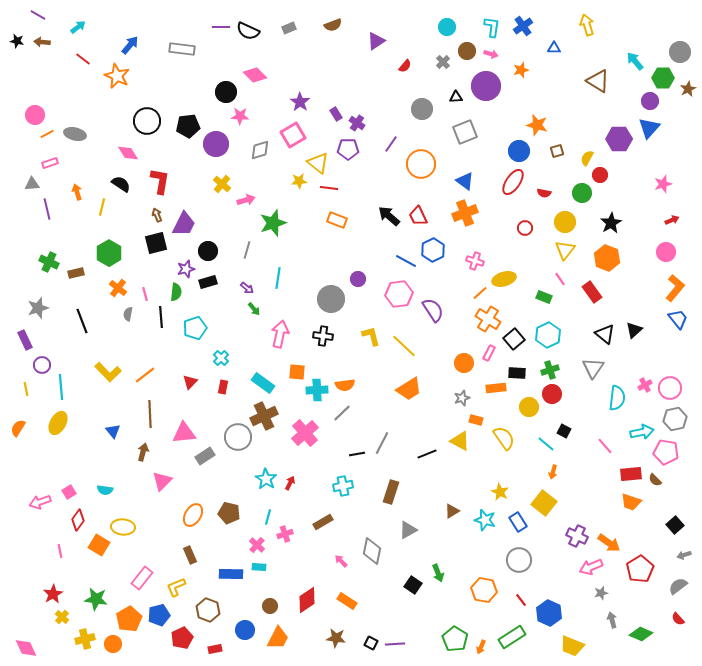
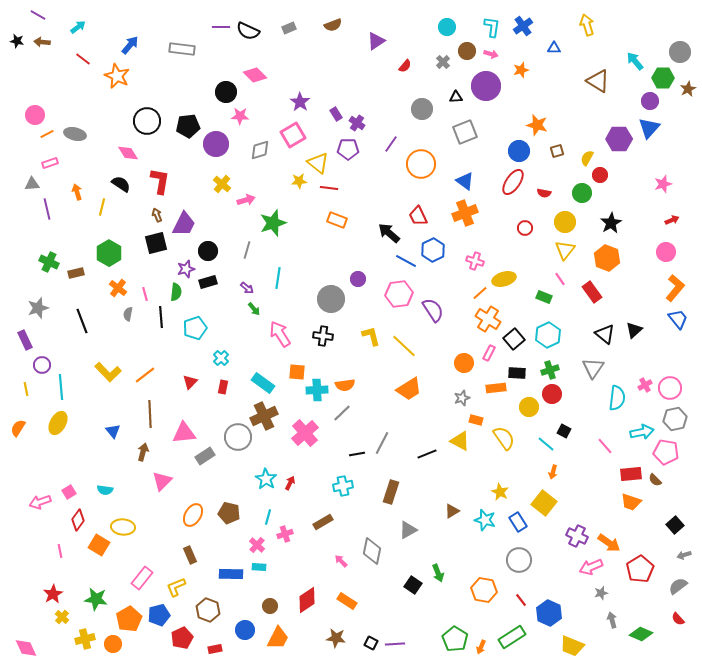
black arrow at (389, 216): moved 17 px down
pink arrow at (280, 334): rotated 44 degrees counterclockwise
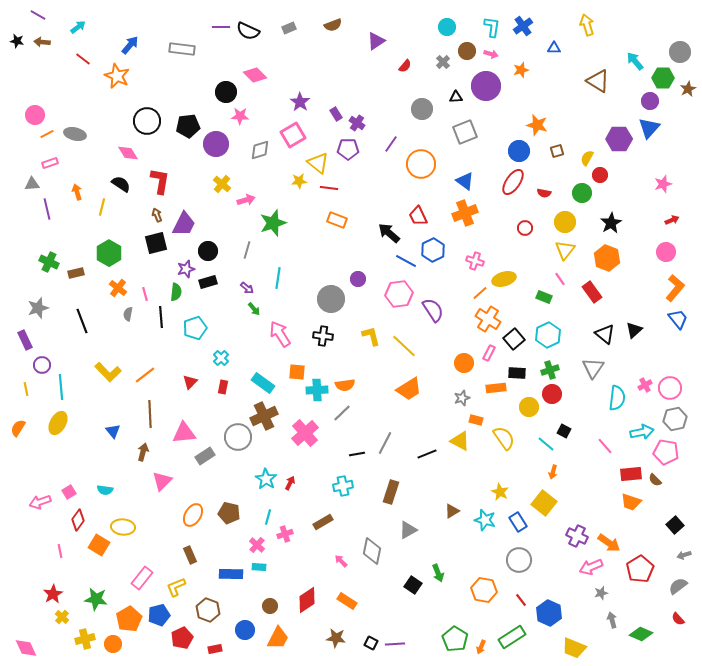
gray line at (382, 443): moved 3 px right
yellow trapezoid at (572, 646): moved 2 px right, 2 px down
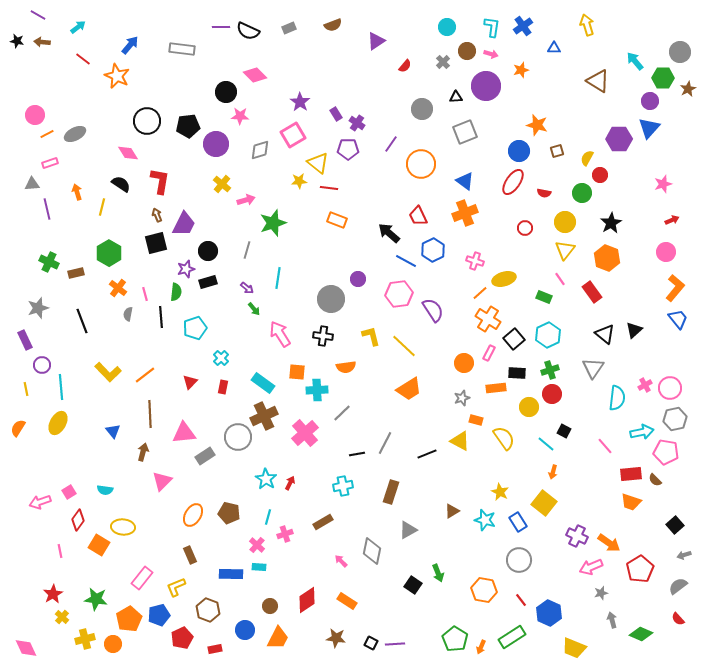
gray ellipse at (75, 134): rotated 40 degrees counterclockwise
orange semicircle at (345, 385): moved 1 px right, 18 px up
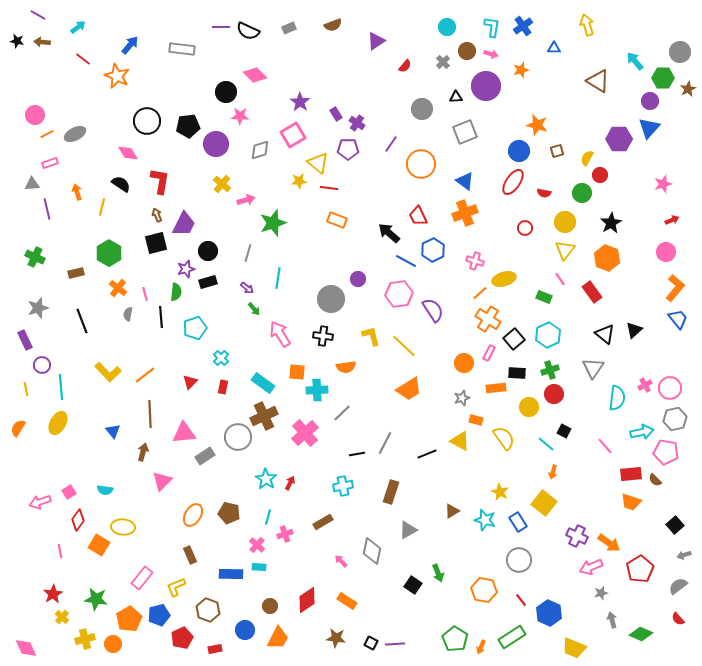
gray line at (247, 250): moved 1 px right, 3 px down
green cross at (49, 262): moved 14 px left, 5 px up
red circle at (552, 394): moved 2 px right
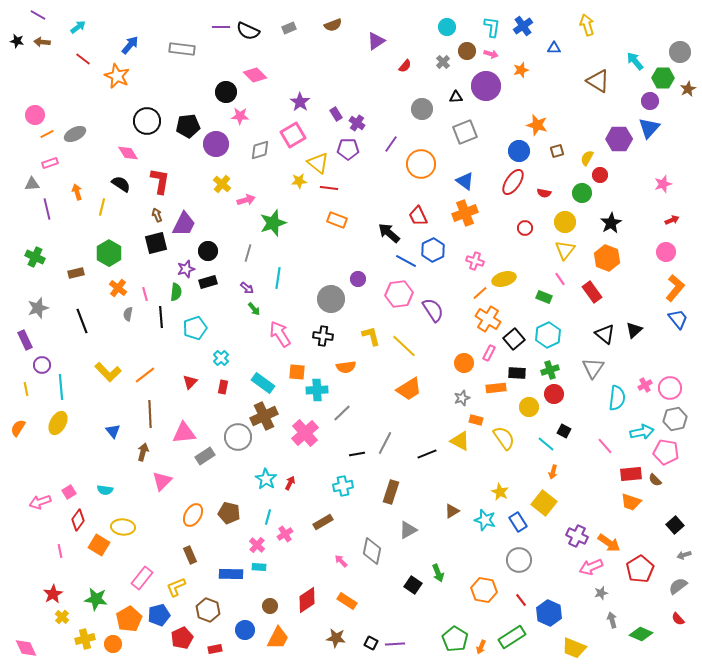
pink cross at (285, 534): rotated 14 degrees counterclockwise
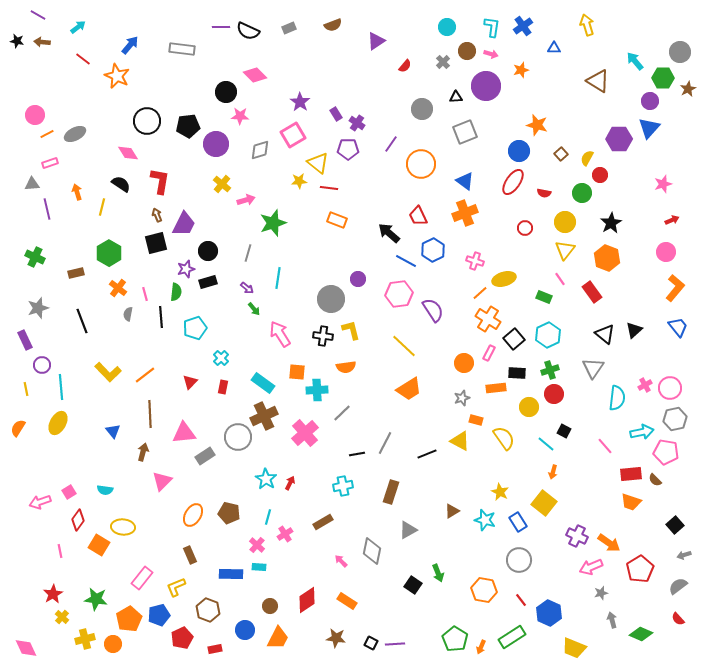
brown square at (557, 151): moved 4 px right, 3 px down; rotated 24 degrees counterclockwise
blue trapezoid at (678, 319): moved 8 px down
yellow L-shape at (371, 336): moved 20 px left, 6 px up
